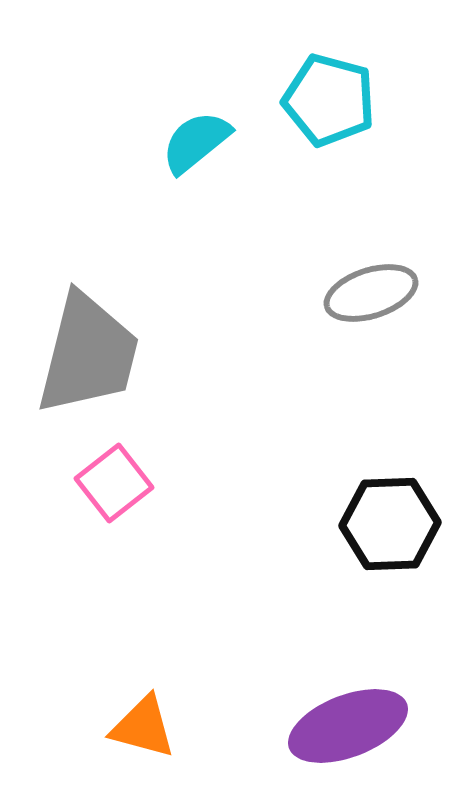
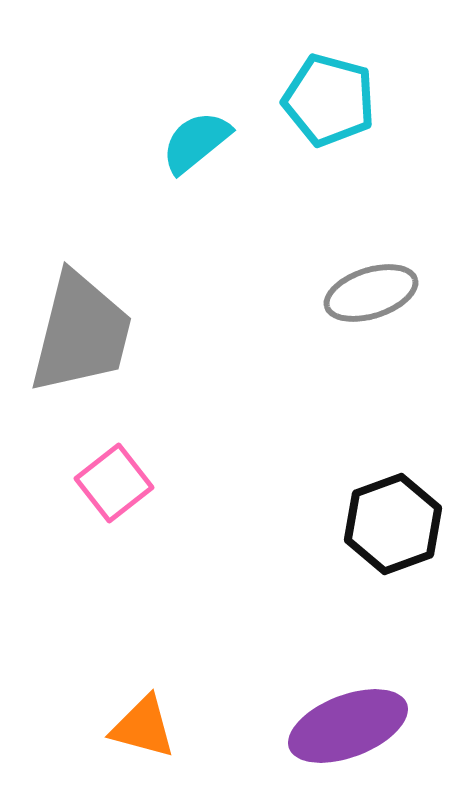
gray trapezoid: moved 7 px left, 21 px up
black hexagon: moved 3 px right; rotated 18 degrees counterclockwise
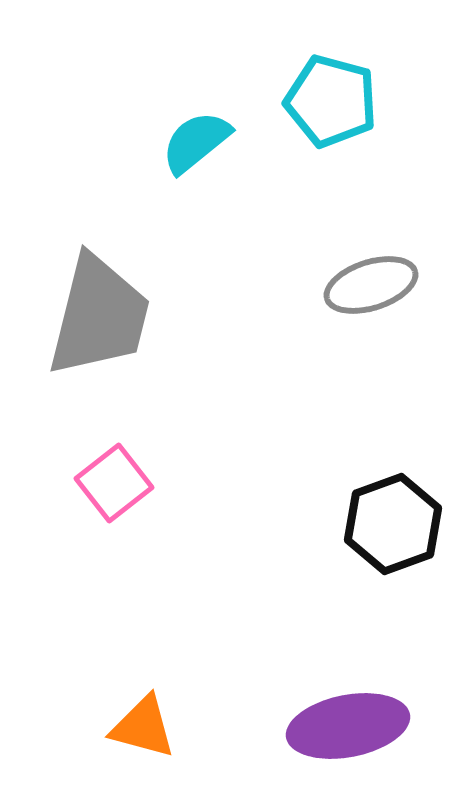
cyan pentagon: moved 2 px right, 1 px down
gray ellipse: moved 8 px up
gray trapezoid: moved 18 px right, 17 px up
purple ellipse: rotated 10 degrees clockwise
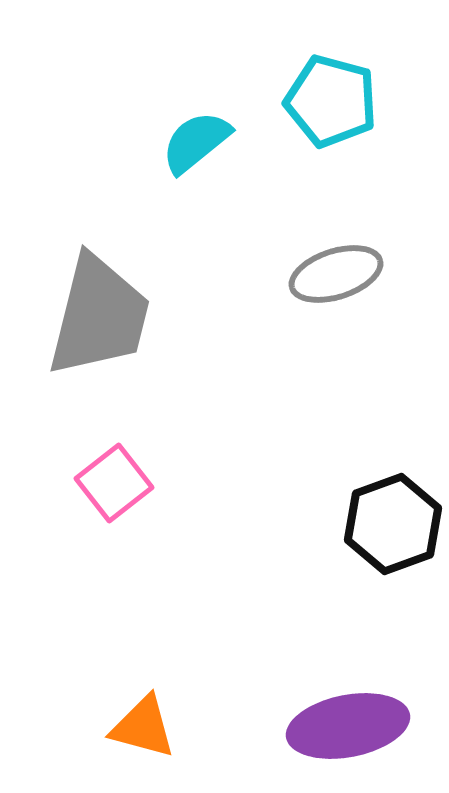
gray ellipse: moved 35 px left, 11 px up
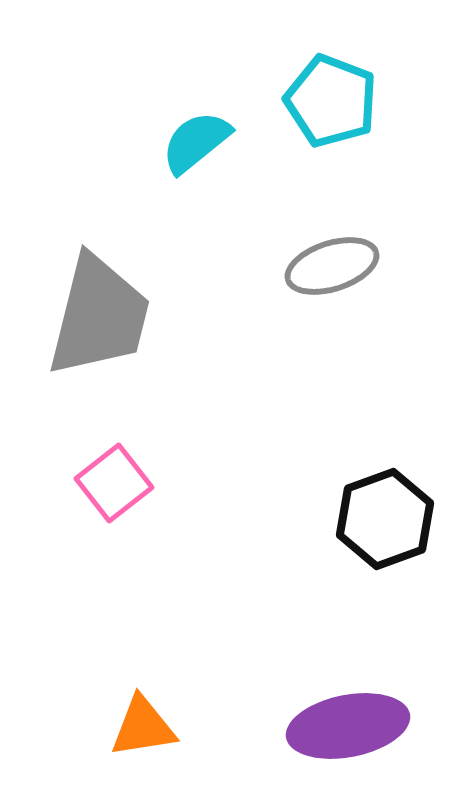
cyan pentagon: rotated 6 degrees clockwise
gray ellipse: moved 4 px left, 8 px up
black hexagon: moved 8 px left, 5 px up
orange triangle: rotated 24 degrees counterclockwise
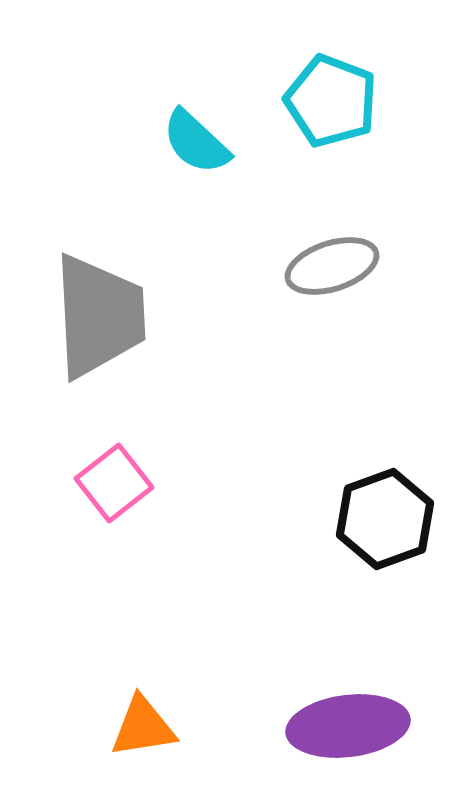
cyan semicircle: rotated 98 degrees counterclockwise
gray trapezoid: rotated 17 degrees counterclockwise
purple ellipse: rotated 4 degrees clockwise
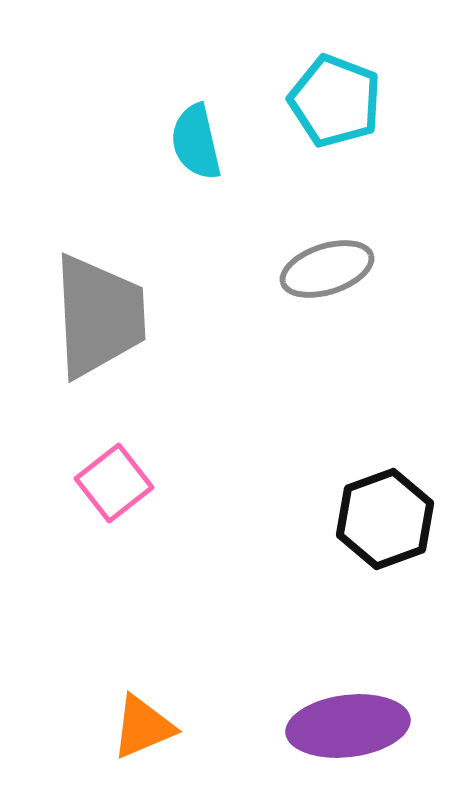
cyan pentagon: moved 4 px right
cyan semicircle: rotated 34 degrees clockwise
gray ellipse: moved 5 px left, 3 px down
orange triangle: rotated 14 degrees counterclockwise
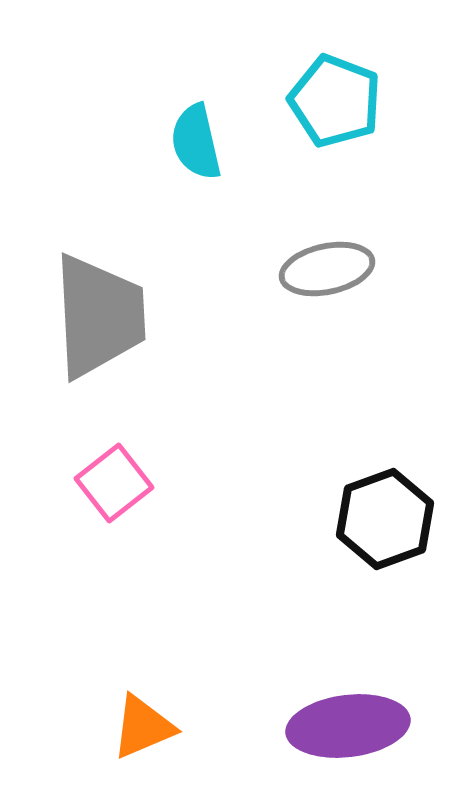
gray ellipse: rotated 6 degrees clockwise
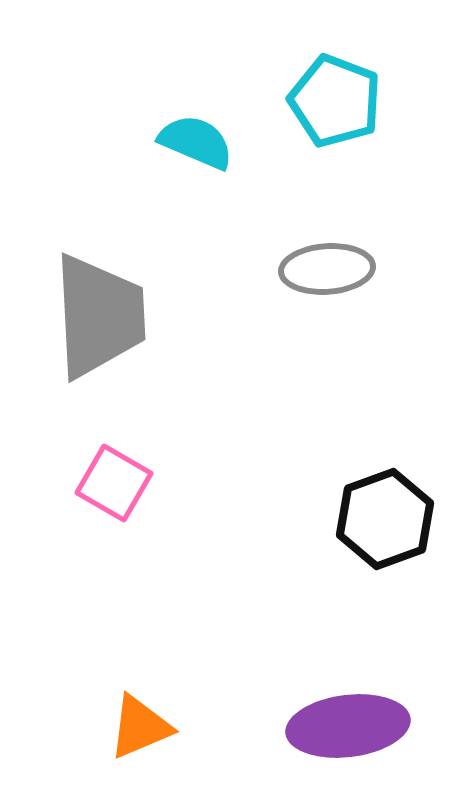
cyan semicircle: rotated 126 degrees clockwise
gray ellipse: rotated 8 degrees clockwise
pink square: rotated 22 degrees counterclockwise
orange triangle: moved 3 px left
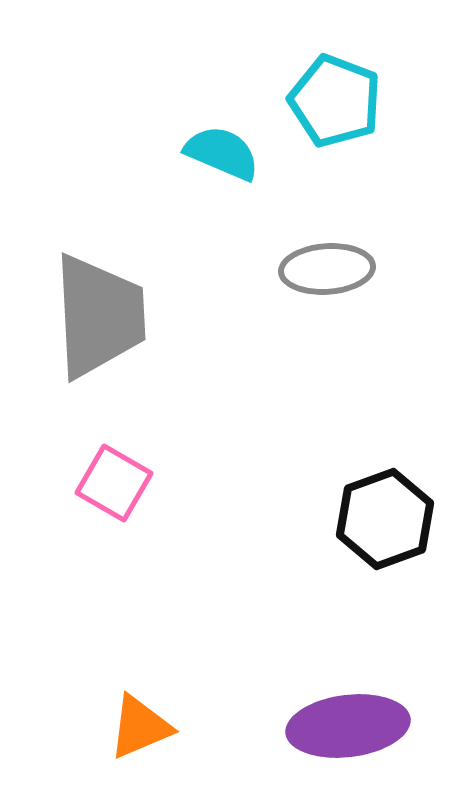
cyan semicircle: moved 26 px right, 11 px down
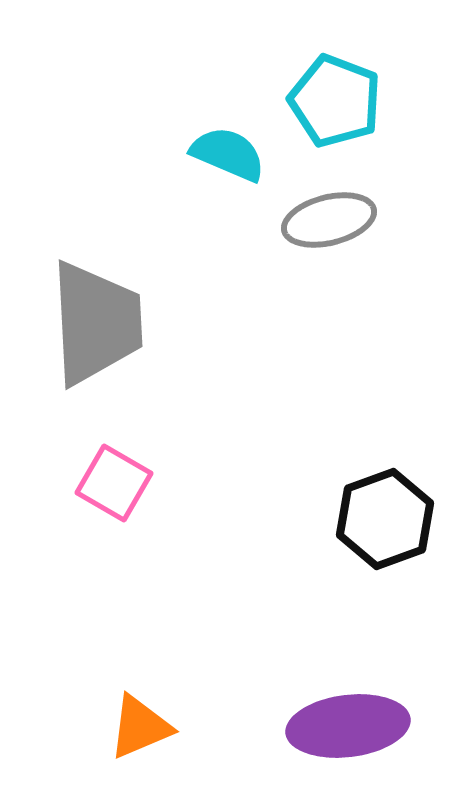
cyan semicircle: moved 6 px right, 1 px down
gray ellipse: moved 2 px right, 49 px up; rotated 10 degrees counterclockwise
gray trapezoid: moved 3 px left, 7 px down
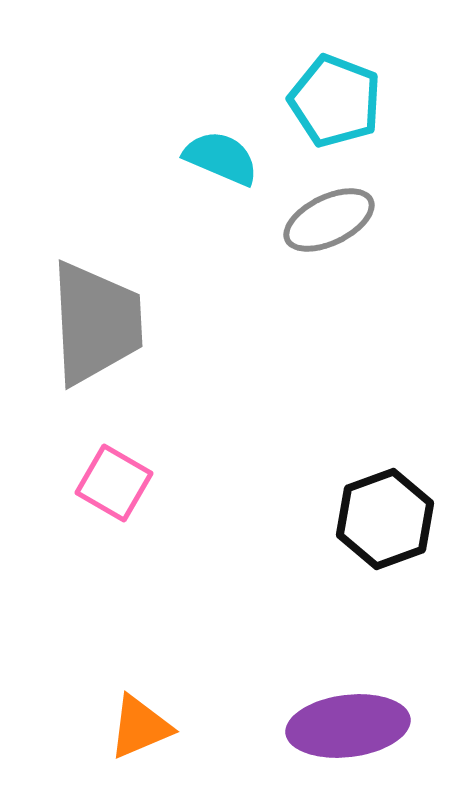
cyan semicircle: moved 7 px left, 4 px down
gray ellipse: rotated 12 degrees counterclockwise
